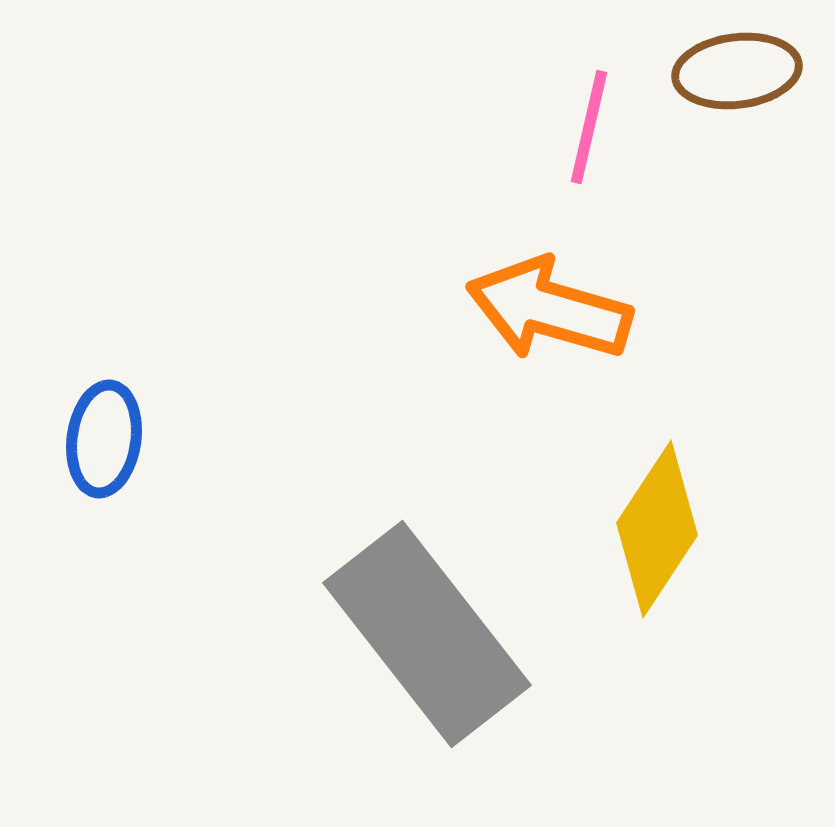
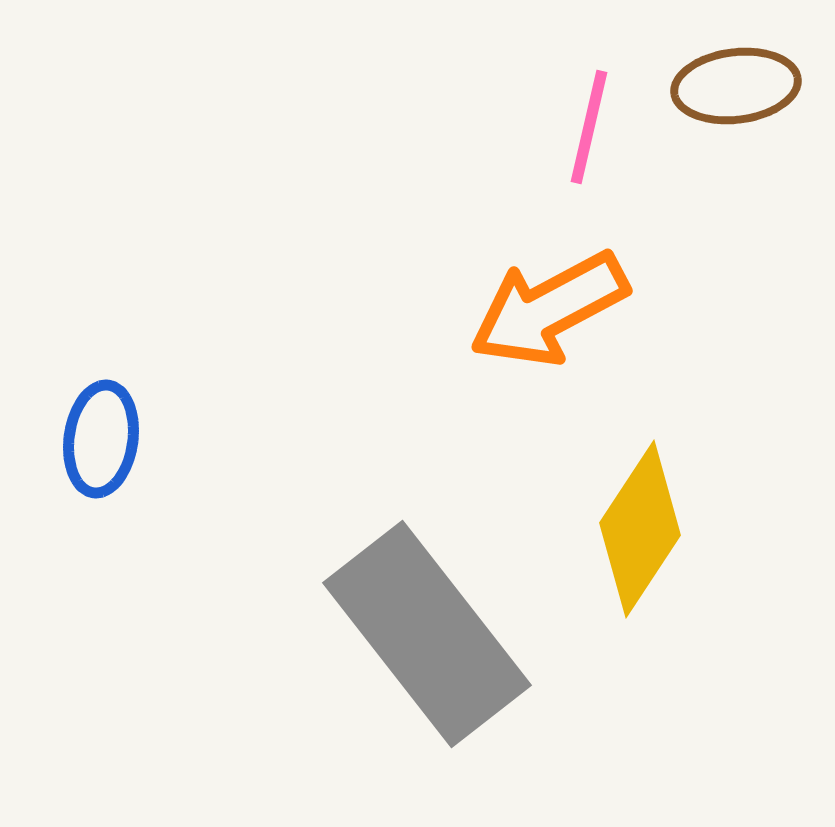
brown ellipse: moved 1 px left, 15 px down
orange arrow: rotated 44 degrees counterclockwise
blue ellipse: moved 3 px left
yellow diamond: moved 17 px left
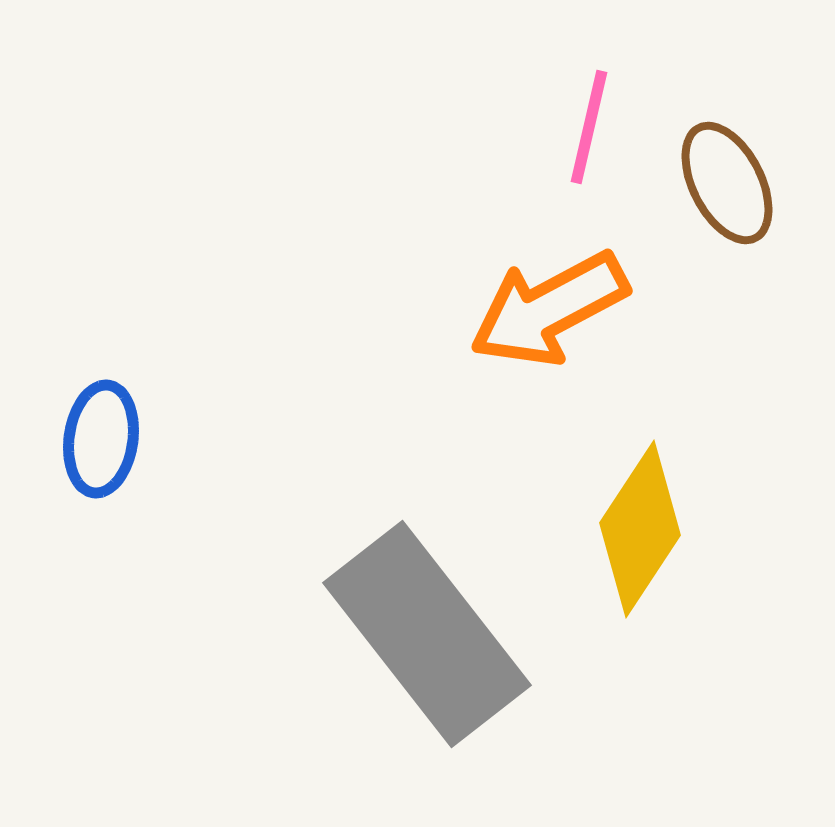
brown ellipse: moved 9 px left, 97 px down; rotated 70 degrees clockwise
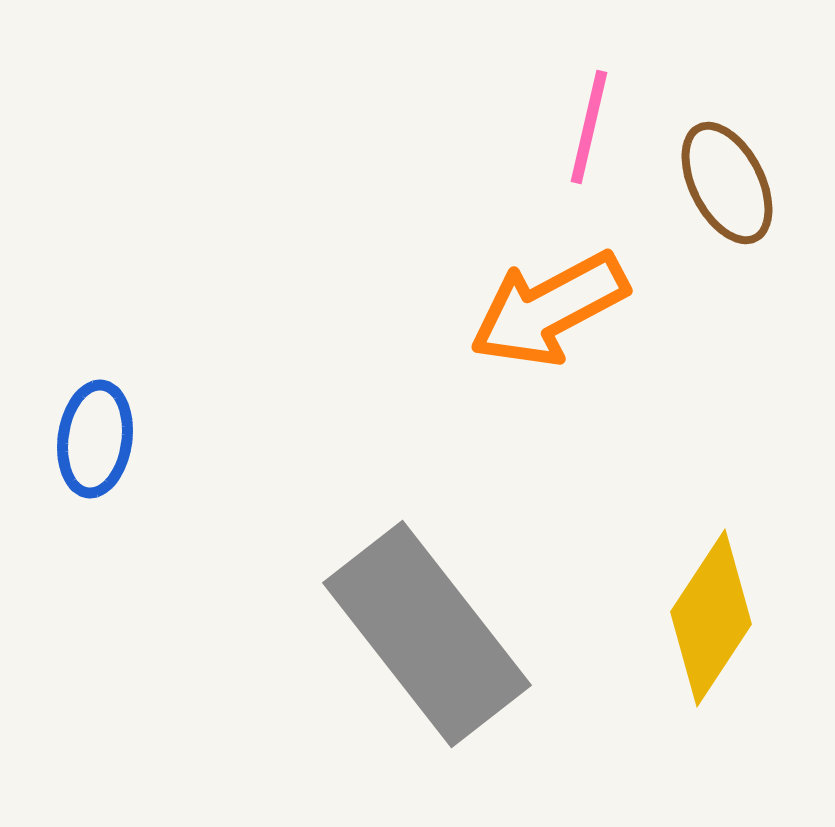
blue ellipse: moved 6 px left
yellow diamond: moved 71 px right, 89 px down
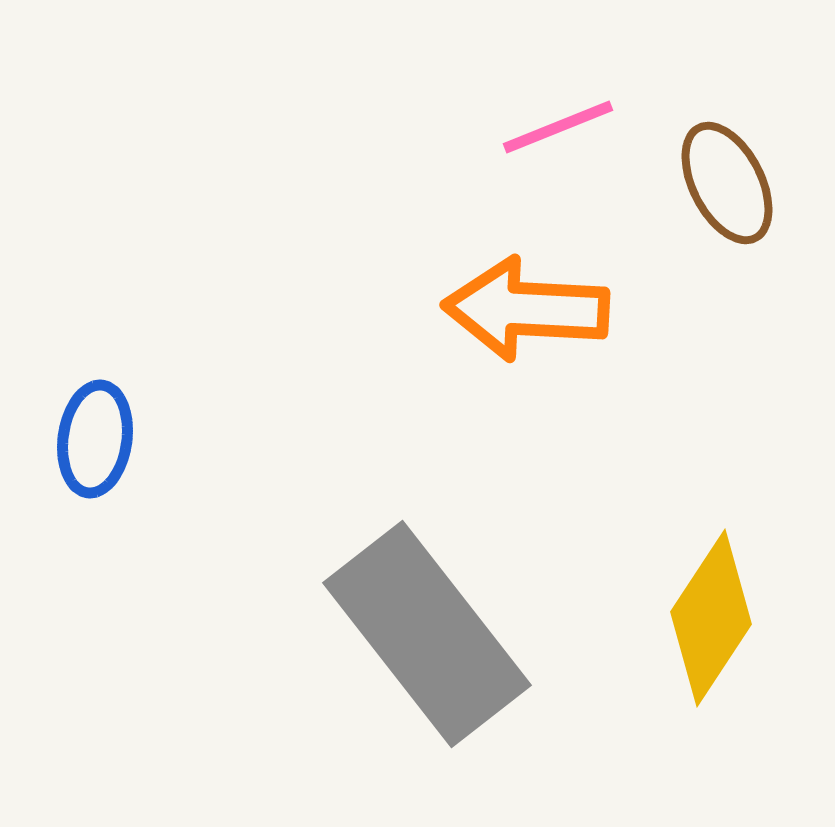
pink line: moved 31 px left; rotated 55 degrees clockwise
orange arrow: moved 23 px left; rotated 31 degrees clockwise
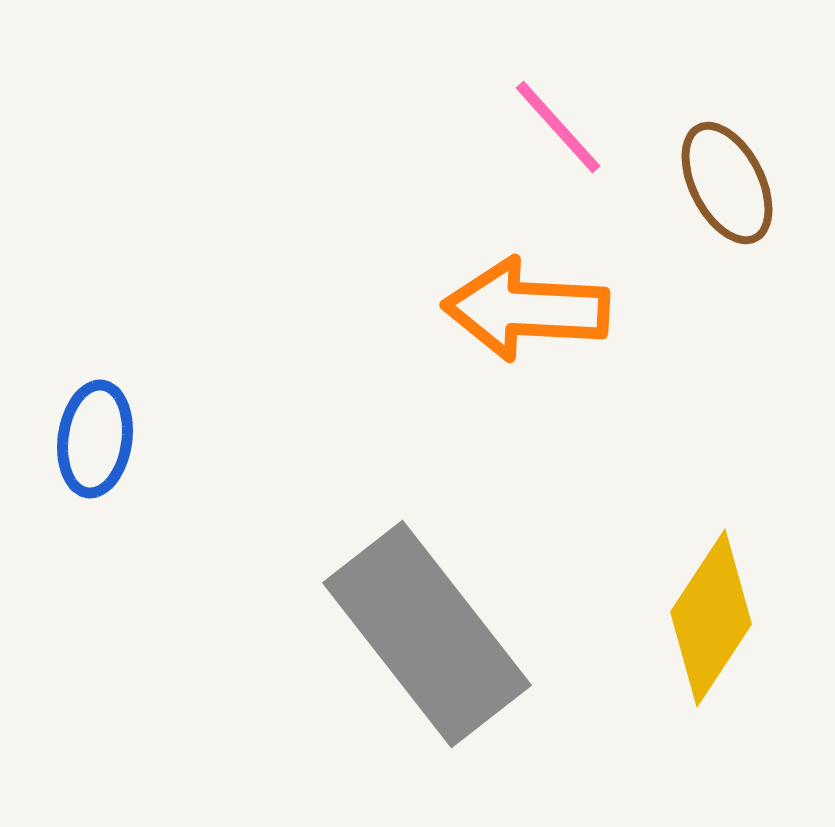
pink line: rotated 70 degrees clockwise
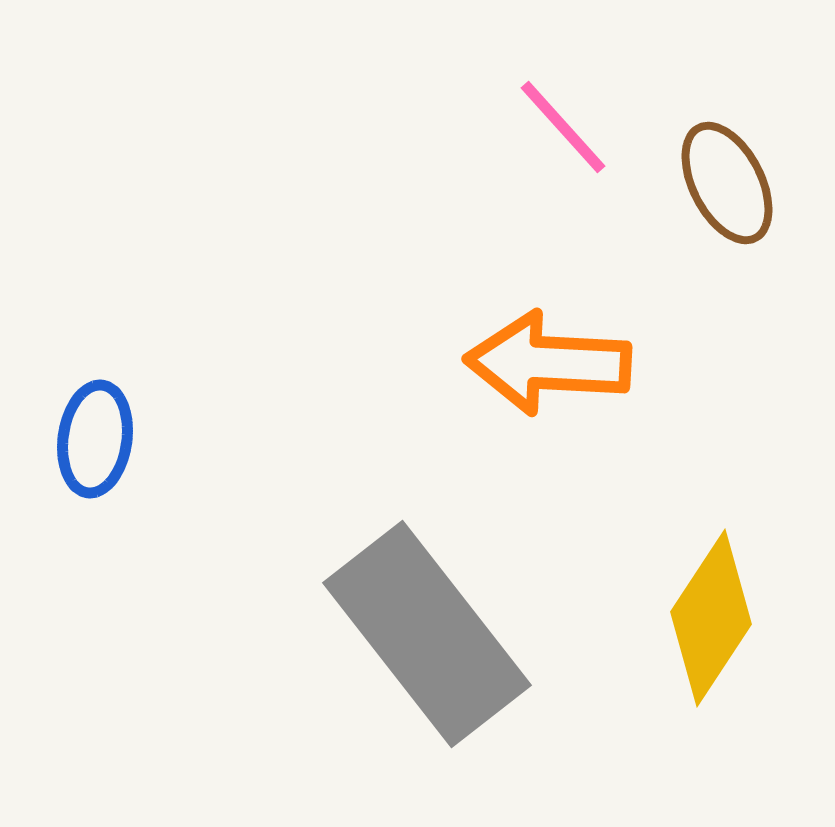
pink line: moved 5 px right
orange arrow: moved 22 px right, 54 px down
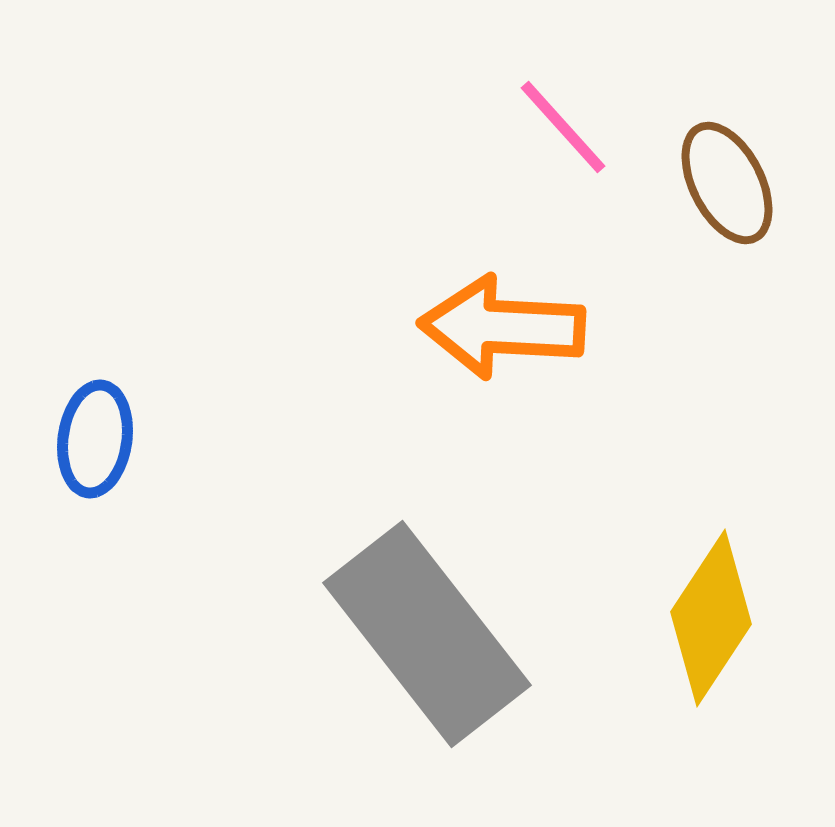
orange arrow: moved 46 px left, 36 px up
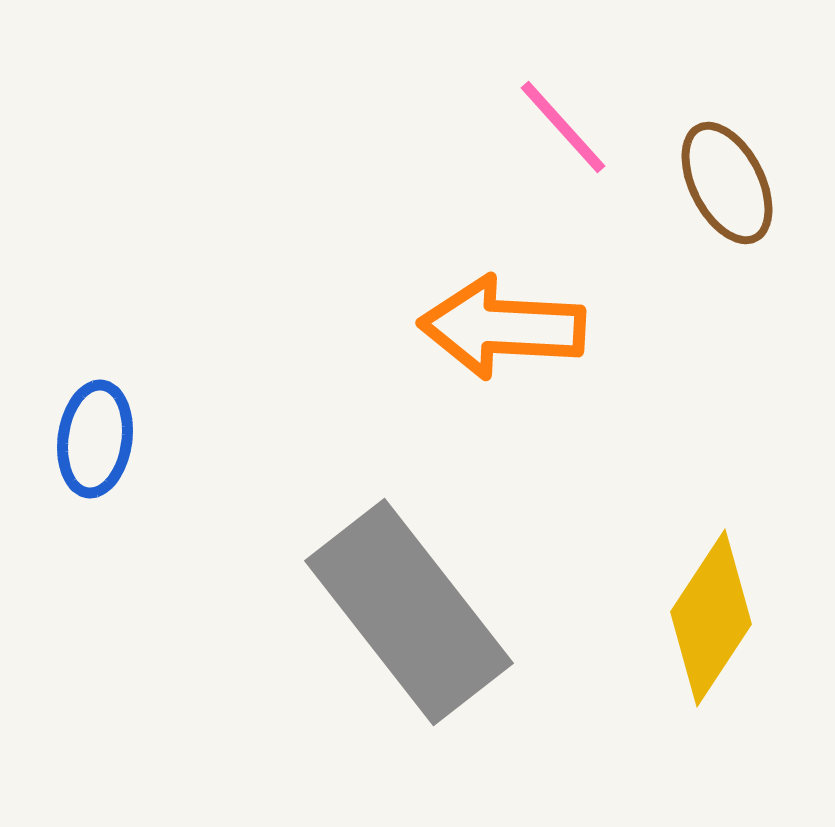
gray rectangle: moved 18 px left, 22 px up
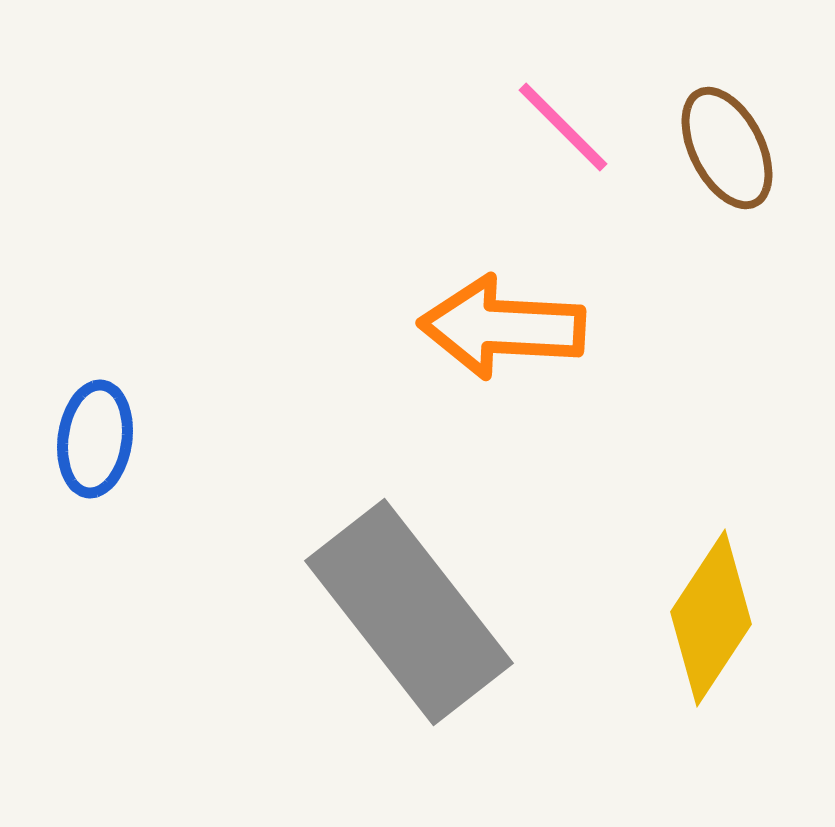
pink line: rotated 3 degrees counterclockwise
brown ellipse: moved 35 px up
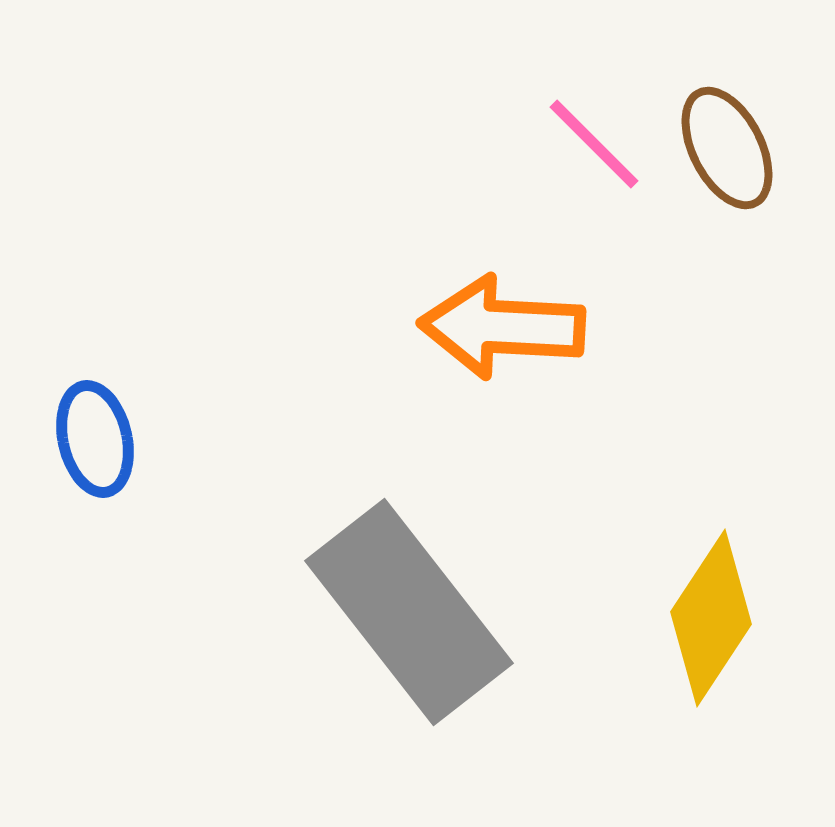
pink line: moved 31 px right, 17 px down
blue ellipse: rotated 21 degrees counterclockwise
